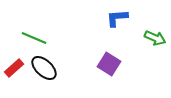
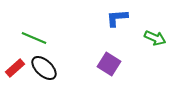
red rectangle: moved 1 px right
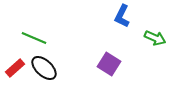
blue L-shape: moved 5 px right, 2 px up; rotated 60 degrees counterclockwise
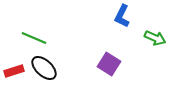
red rectangle: moved 1 px left, 3 px down; rotated 24 degrees clockwise
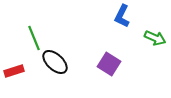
green line: rotated 45 degrees clockwise
black ellipse: moved 11 px right, 6 px up
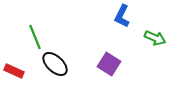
green line: moved 1 px right, 1 px up
black ellipse: moved 2 px down
red rectangle: rotated 42 degrees clockwise
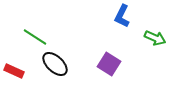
green line: rotated 35 degrees counterclockwise
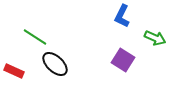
purple square: moved 14 px right, 4 px up
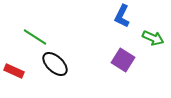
green arrow: moved 2 px left
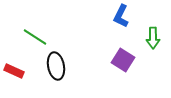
blue L-shape: moved 1 px left
green arrow: rotated 65 degrees clockwise
black ellipse: moved 1 px right, 2 px down; rotated 36 degrees clockwise
